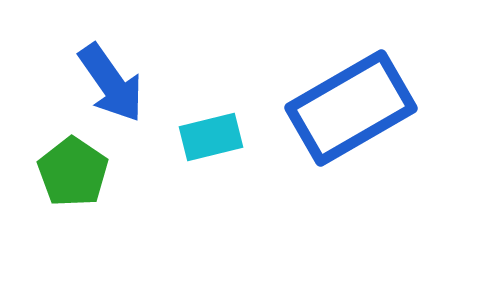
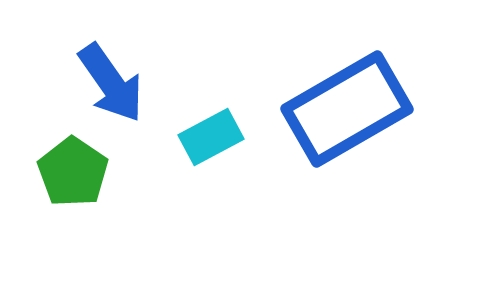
blue rectangle: moved 4 px left, 1 px down
cyan rectangle: rotated 14 degrees counterclockwise
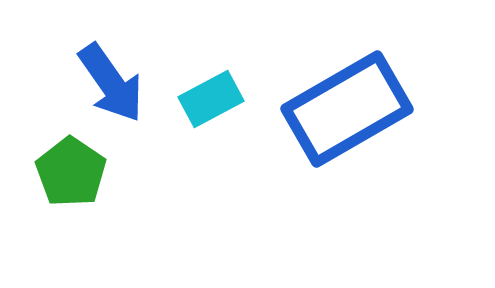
cyan rectangle: moved 38 px up
green pentagon: moved 2 px left
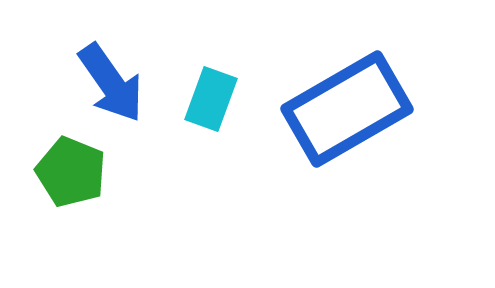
cyan rectangle: rotated 42 degrees counterclockwise
green pentagon: rotated 12 degrees counterclockwise
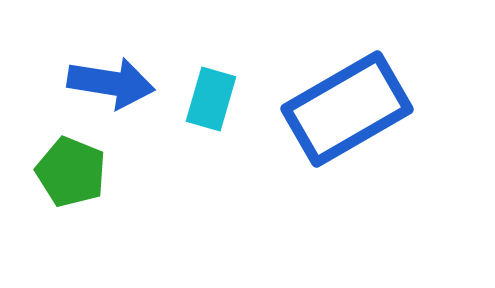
blue arrow: rotated 46 degrees counterclockwise
cyan rectangle: rotated 4 degrees counterclockwise
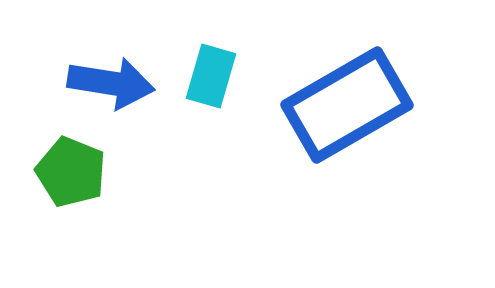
cyan rectangle: moved 23 px up
blue rectangle: moved 4 px up
